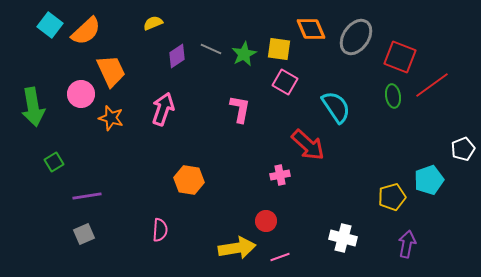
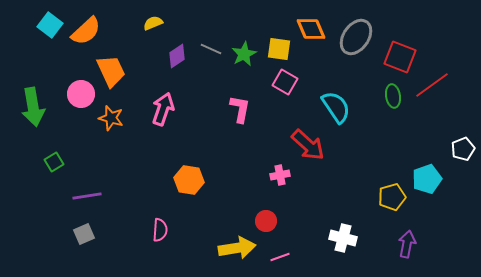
cyan pentagon: moved 2 px left, 1 px up
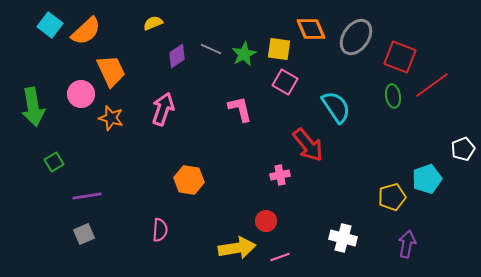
pink L-shape: rotated 24 degrees counterclockwise
red arrow: rotated 9 degrees clockwise
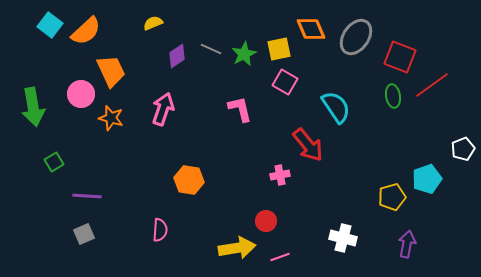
yellow square: rotated 20 degrees counterclockwise
purple line: rotated 12 degrees clockwise
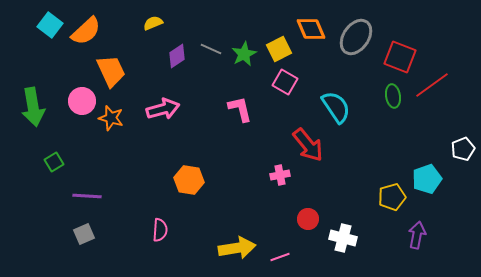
yellow square: rotated 15 degrees counterclockwise
pink circle: moved 1 px right, 7 px down
pink arrow: rotated 56 degrees clockwise
red circle: moved 42 px right, 2 px up
purple arrow: moved 10 px right, 9 px up
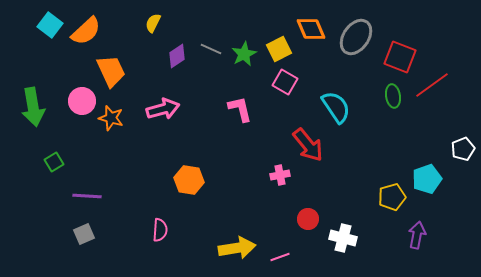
yellow semicircle: rotated 42 degrees counterclockwise
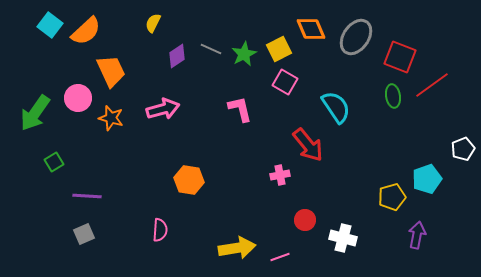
pink circle: moved 4 px left, 3 px up
green arrow: moved 2 px right, 6 px down; rotated 45 degrees clockwise
red circle: moved 3 px left, 1 px down
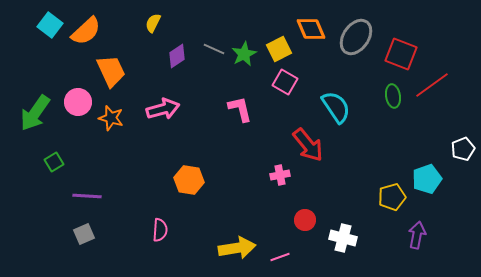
gray line: moved 3 px right
red square: moved 1 px right, 3 px up
pink circle: moved 4 px down
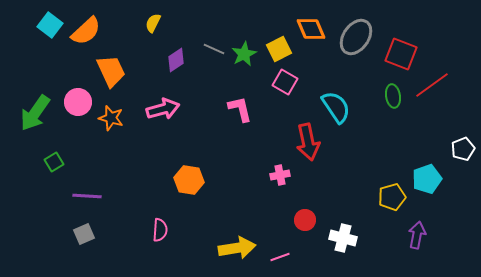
purple diamond: moved 1 px left, 4 px down
red arrow: moved 3 px up; rotated 27 degrees clockwise
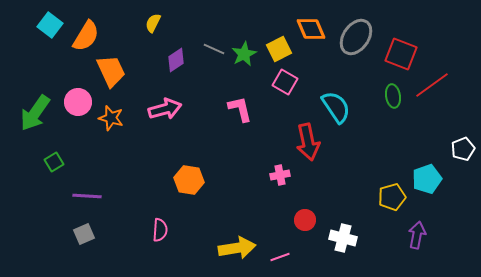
orange semicircle: moved 5 px down; rotated 16 degrees counterclockwise
pink arrow: moved 2 px right
